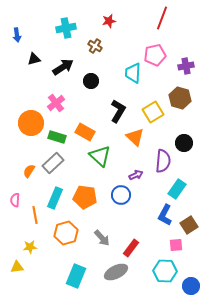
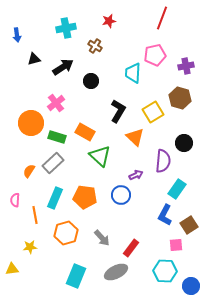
yellow triangle at (17, 267): moved 5 px left, 2 px down
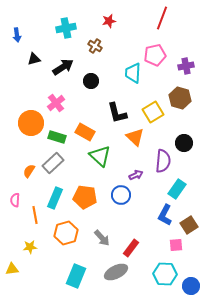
black L-shape at (118, 111): moved 1 px left, 2 px down; rotated 135 degrees clockwise
cyan hexagon at (165, 271): moved 3 px down
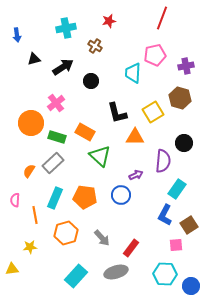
orange triangle at (135, 137): rotated 42 degrees counterclockwise
gray ellipse at (116, 272): rotated 10 degrees clockwise
cyan rectangle at (76, 276): rotated 20 degrees clockwise
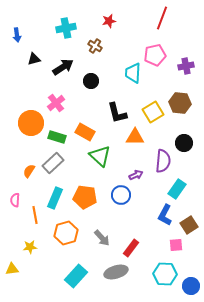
brown hexagon at (180, 98): moved 5 px down; rotated 10 degrees counterclockwise
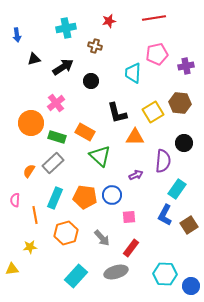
red line at (162, 18): moved 8 px left; rotated 60 degrees clockwise
brown cross at (95, 46): rotated 16 degrees counterclockwise
pink pentagon at (155, 55): moved 2 px right, 1 px up
blue circle at (121, 195): moved 9 px left
pink square at (176, 245): moved 47 px left, 28 px up
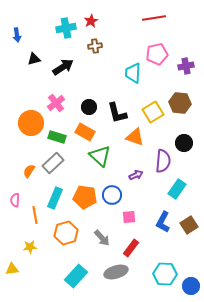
red star at (109, 21): moved 18 px left; rotated 16 degrees counterclockwise
brown cross at (95, 46): rotated 24 degrees counterclockwise
black circle at (91, 81): moved 2 px left, 26 px down
orange triangle at (135, 137): rotated 18 degrees clockwise
blue L-shape at (165, 215): moved 2 px left, 7 px down
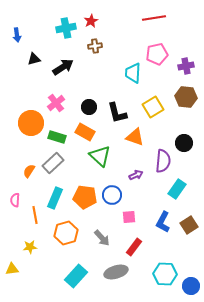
brown hexagon at (180, 103): moved 6 px right, 6 px up
yellow square at (153, 112): moved 5 px up
red rectangle at (131, 248): moved 3 px right, 1 px up
